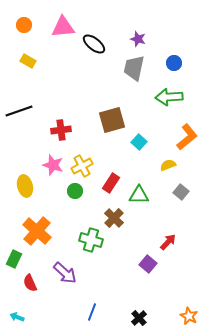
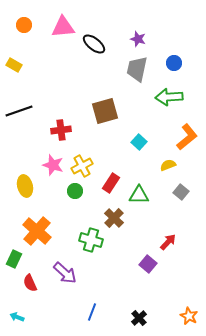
yellow rectangle: moved 14 px left, 4 px down
gray trapezoid: moved 3 px right, 1 px down
brown square: moved 7 px left, 9 px up
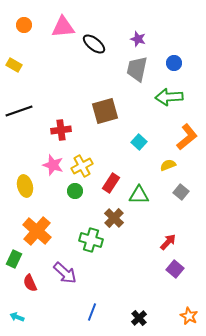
purple square: moved 27 px right, 5 px down
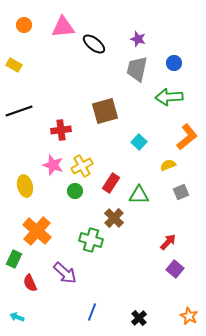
gray square: rotated 28 degrees clockwise
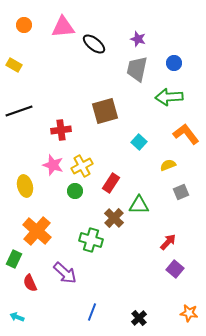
orange L-shape: moved 1 px left, 3 px up; rotated 88 degrees counterclockwise
green triangle: moved 10 px down
orange star: moved 3 px up; rotated 18 degrees counterclockwise
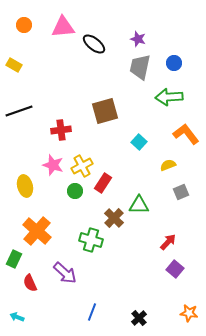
gray trapezoid: moved 3 px right, 2 px up
red rectangle: moved 8 px left
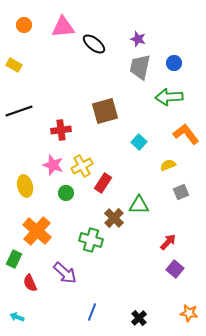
green circle: moved 9 px left, 2 px down
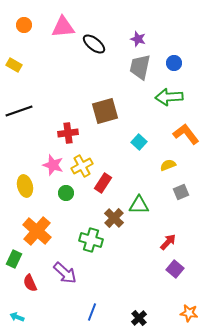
red cross: moved 7 px right, 3 px down
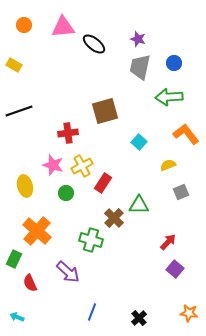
purple arrow: moved 3 px right, 1 px up
